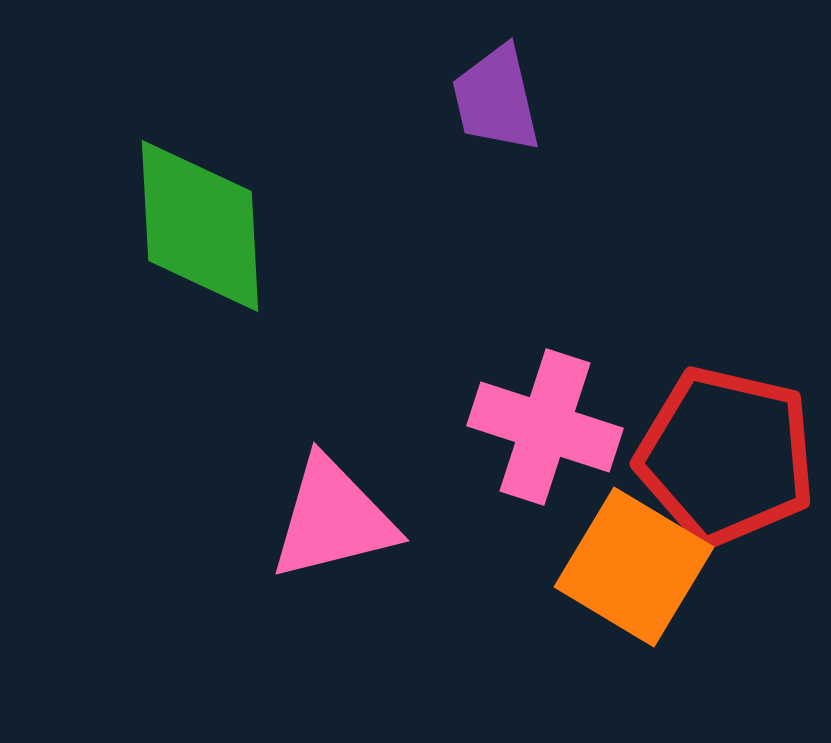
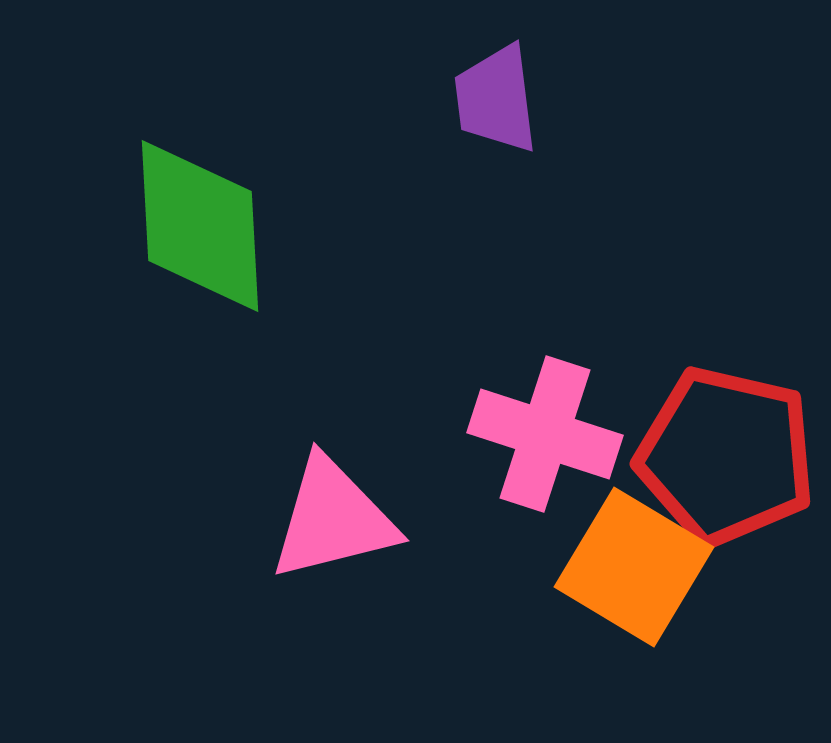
purple trapezoid: rotated 6 degrees clockwise
pink cross: moved 7 px down
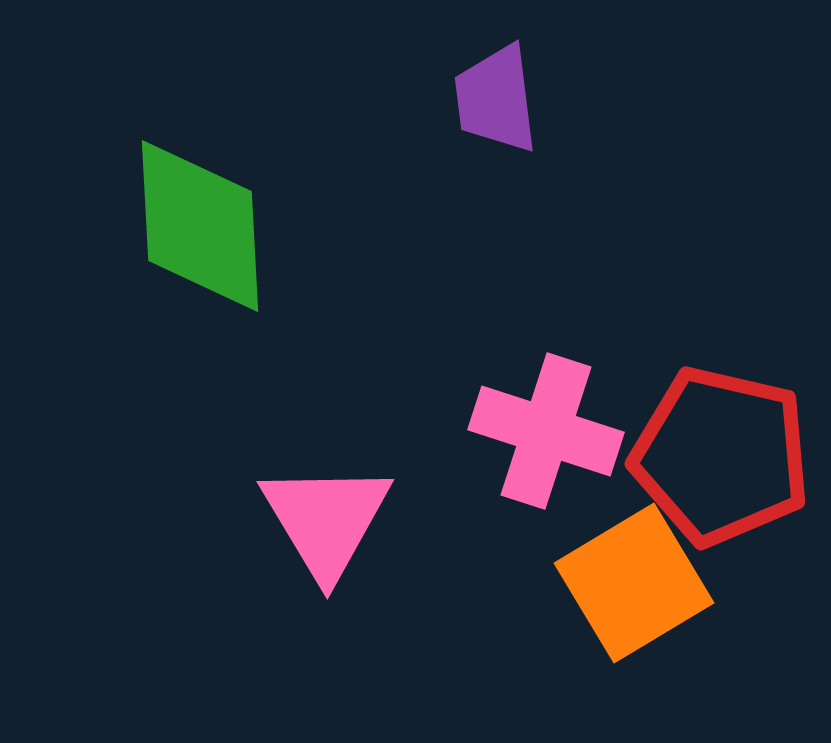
pink cross: moved 1 px right, 3 px up
red pentagon: moved 5 px left
pink triangle: moved 7 px left, 1 px down; rotated 47 degrees counterclockwise
orange square: moved 16 px down; rotated 28 degrees clockwise
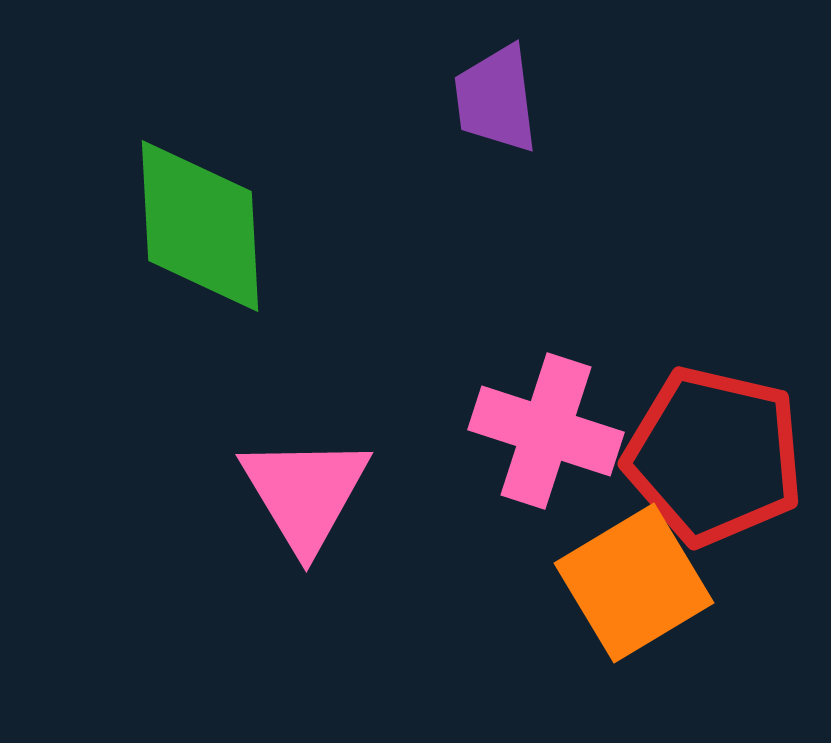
red pentagon: moved 7 px left
pink triangle: moved 21 px left, 27 px up
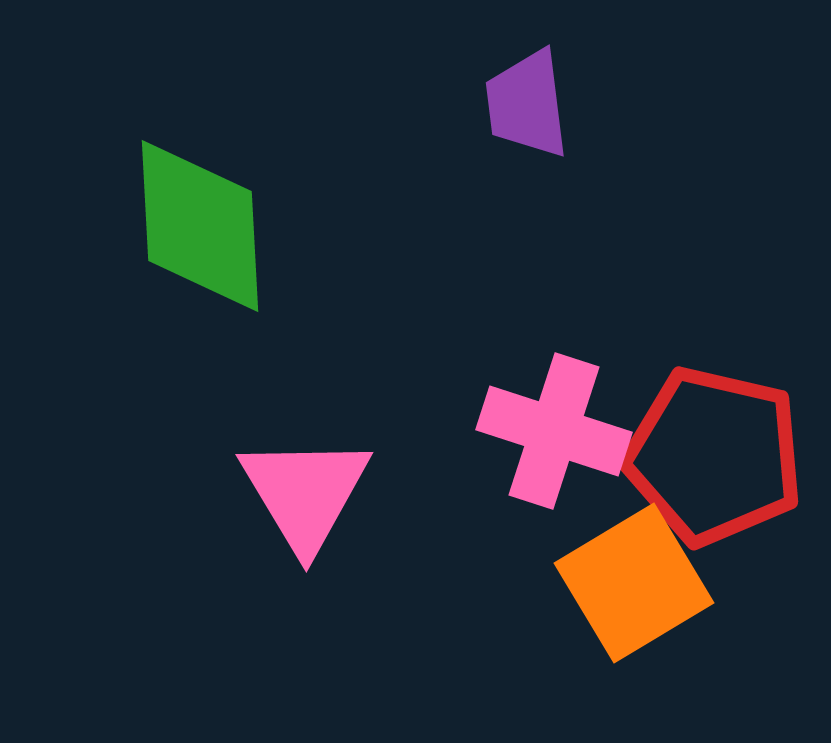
purple trapezoid: moved 31 px right, 5 px down
pink cross: moved 8 px right
